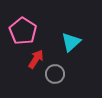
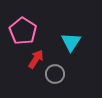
cyan triangle: rotated 15 degrees counterclockwise
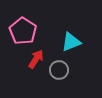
cyan triangle: rotated 35 degrees clockwise
gray circle: moved 4 px right, 4 px up
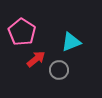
pink pentagon: moved 1 px left, 1 px down
red arrow: rotated 18 degrees clockwise
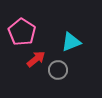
gray circle: moved 1 px left
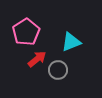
pink pentagon: moved 4 px right; rotated 8 degrees clockwise
red arrow: moved 1 px right
